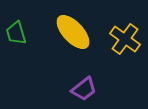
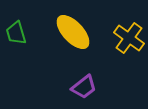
yellow cross: moved 4 px right, 1 px up
purple trapezoid: moved 2 px up
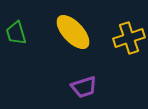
yellow cross: rotated 36 degrees clockwise
purple trapezoid: rotated 20 degrees clockwise
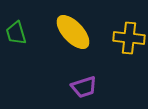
yellow cross: rotated 24 degrees clockwise
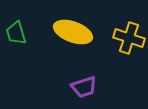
yellow ellipse: rotated 27 degrees counterclockwise
yellow cross: rotated 12 degrees clockwise
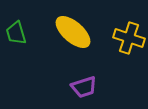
yellow ellipse: rotated 21 degrees clockwise
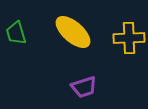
yellow cross: rotated 20 degrees counterclockwise
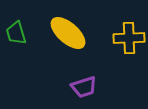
yellow ellipse: moved 5 px left, 1 px down
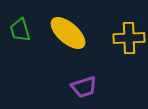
green trapezoid: moved 4 px right, 3 px up
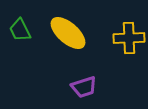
green trapezoid: rotated 10 degrees counterclockwise
